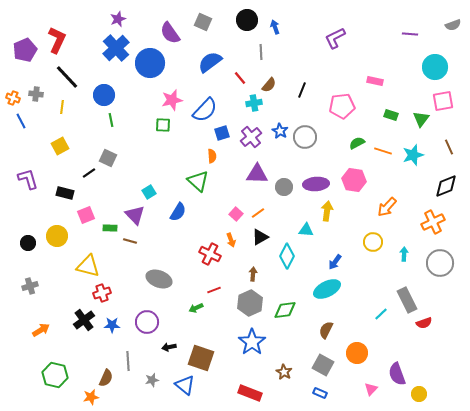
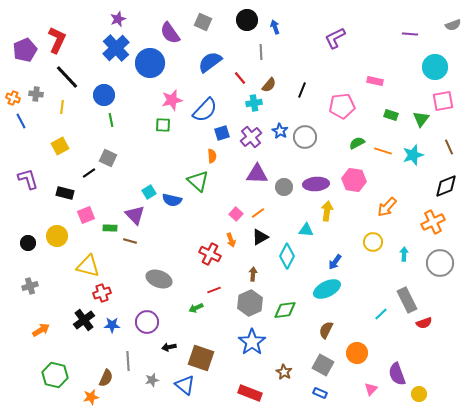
blue semicircle at (178, 212): moved 6 px left, 12 px up; rotated 72 degrees clockwise
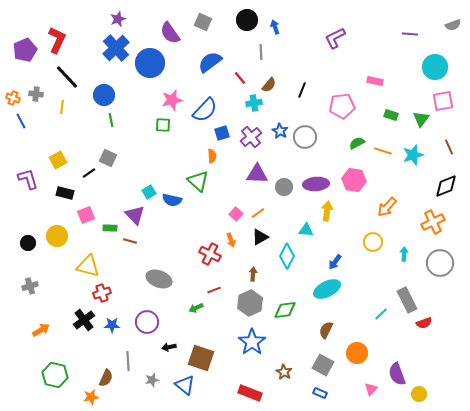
yellow square at (60, 146): moved 2 px left, 14 px down
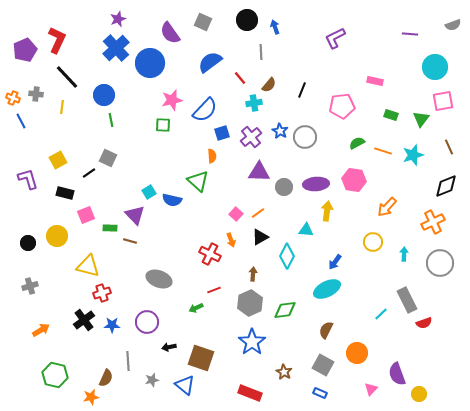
purple triangle at (257, 174): moved 2 px right, 2 px up
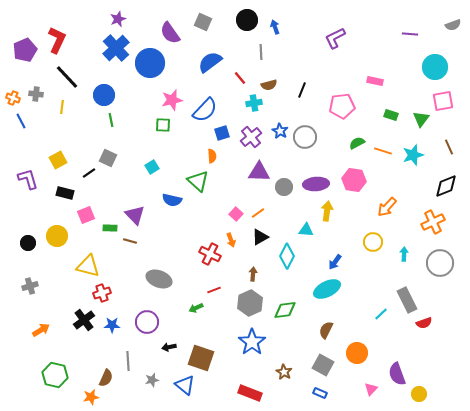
brown semicircle at (269, 85): rotated 35 degrees clockwise
cyan square at (149, 192): moved 3 px right, 25 px up
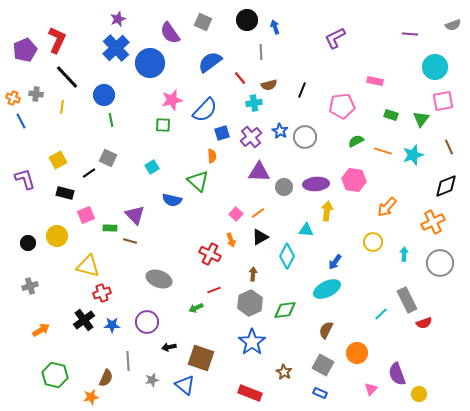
green semicircle at (357, 143): moved 1 px left, 2 px up
purple L-shape at (28, 179): moved 3 px left
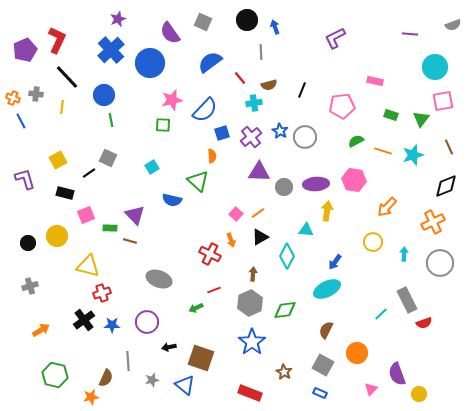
blue cross at (116, 48): moved 5 px left, 2 px down
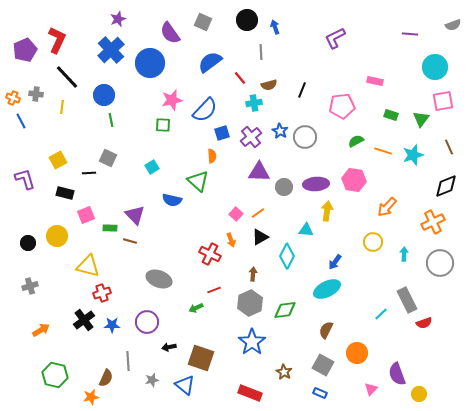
black line at (89, 173): rotated 32 degrees clockwise
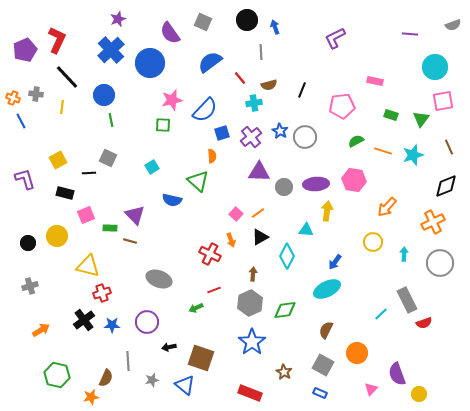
green hexagon at (55, 375): moved 2 px right
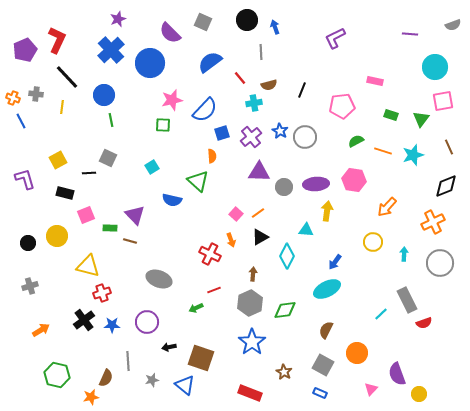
purple semicircle at (170, 33): rotated 10 degrees counterclockwise
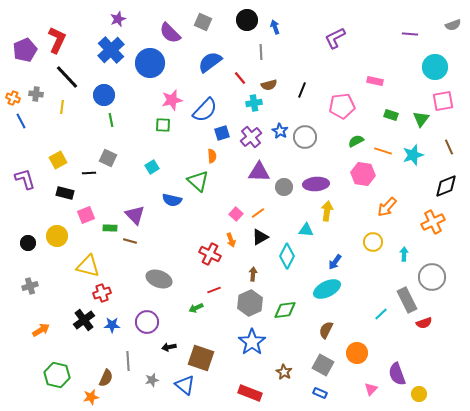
pink hexagon at (354, 180): moved 9 px right, 6 px up
gray circle at (440, 263): moved 8 px left, 14 px down
